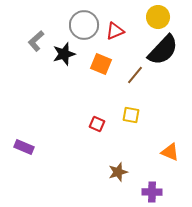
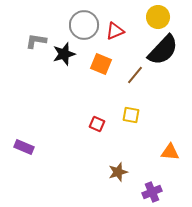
gray L-shape: rotated 50 degrees clockwise
orange triangle: rotated 18 degrees counterclockwise
purple cross: rotated 24 degrees counterclockwise
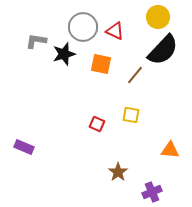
gray circle: moved 1 px left, 2 px down
red triangle: rotated 48 degrees clockwise
orange square: rotated 10 degrees counterclockwise
orange triangle: moved 2 px up
brown star: rotated 18 degrees counterclockwise
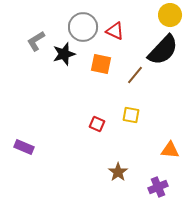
yellow circle: moved 12 px right, 2 px up
gray L-shape: rotated 40 degrees counterclockwise
purple cross: moved 6 px right, 5 px up
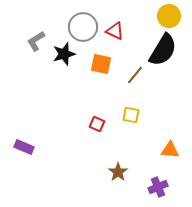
yellow circle: moved 1 px left, 1 px down
black semicircle: rotated 12 degrees counterclockwise
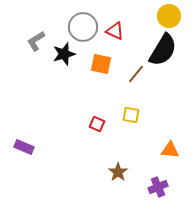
brown line: moved 1 px right, 1 px up
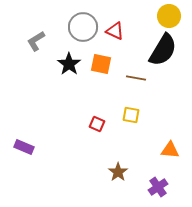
black star: moved 5 px right, 10 px down; rotated 20 degrees counterclockwise
brown line: moved 4 px down; rotated 60 degrees clockwise
purple cross: rotated 12 degrees counterclockwise
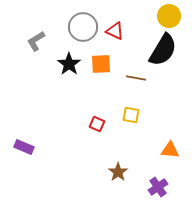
orange square: rotated 15 degrees counterclockwise
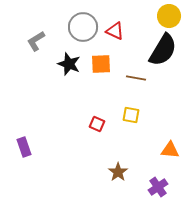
black star: rotated 15 degrees counterclockwise
purple rectangle: rotated 48 degrees clockwise
